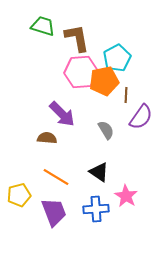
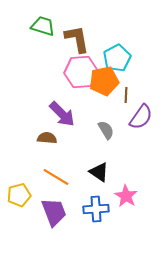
brown L-shape: moved 1 px down
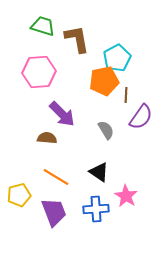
pink hexagon: moved 42 px left
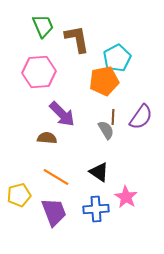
green trapezoid: rotated 50 degrees clockwise
brown line: moved 13 px left, 22 px down
pink star: moved 1 px down
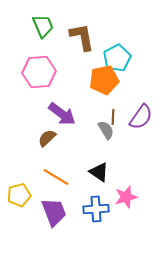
brown L-shape: moved 5 px right, 2 px up
orange pentagon: moved 1 px up
purple arrow: rotated 8 degrees counterclockwise
brown semicircle: rotated 48 degrees counterclockwise
pink star: rotated 25 degrees clockwise
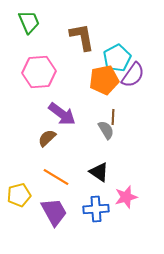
green trapezoid: moved 14 px left, 4 px up
purple semicircle: moved 8 px left, 42 px up
purple trapezoid: rotated 8 degrees counterclockwise
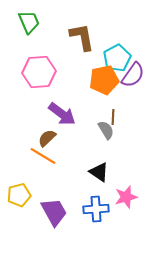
orange line: moved 13 px left, 21 px up
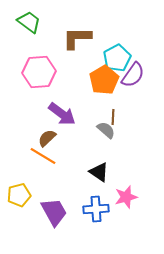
green trapezoid: rotated 30 degrees counterclockwise
brown L-shape: moved 5 px left, 1 px down; rotated 80 degrees counterclockwise
orange pentagon: rotated 20 degrees counterclockwise
gray semicircle: rotated 18 degrees counterclockwise
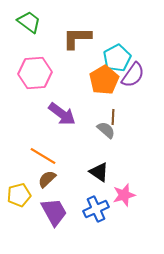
pink hexagon: moved 4 px left, 1 px down
brown semicircle: moved 41 px down
pink star: moved 2 px left, 2 px up
blue cross: rotated 20 degrees counterclockwise
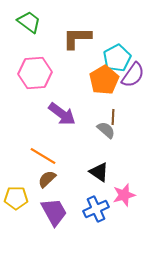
yellow pentagon: moved 3 px left, 3 px down; rotated 15 degrees clockwise
